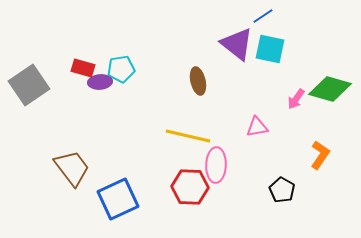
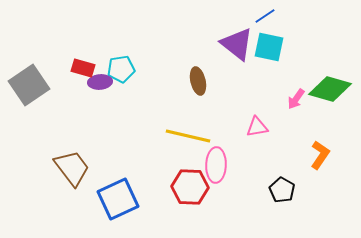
blue line: moved 2 px right
cyan square: moved 1 px left, 2 px up
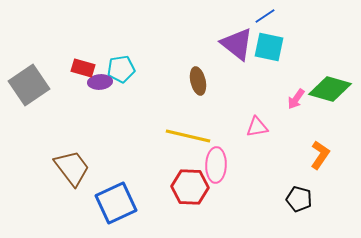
black pentagon: moved 17 px right, 9 px down; rotated 15 degrees counterclockwise
blue square: moved 2 px left, 4 px down
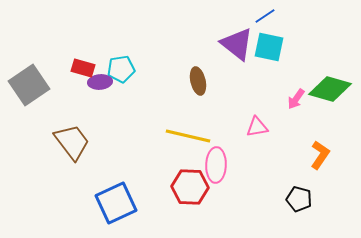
brown trapezoid: moved 26 px up
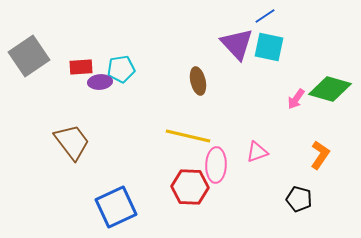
purple triangle: rotated 9 degrees clockwise
red rectangle: moved 2 px left, 1 px up; rotated 20 degrees counterclockwise
gray square: moved 29 px up
pink triangle: moved 25 px down; rotated 10 degrees counterclockwise
blue square: moved 4 px down
